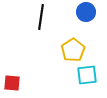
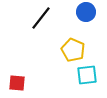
black line: moved 1 px down; rotated 30 degrees clockwise
yellow pentagon: rotated 15 degrees counterclockwise
red square: moved 5 px right
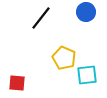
yellow pentagon: moved 9 px left, 8 px down
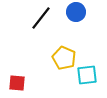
blue circle: moved 10 px left
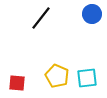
blue circle: moved 16 px right, 2 px down
yellow pentagon: moved 7 px left, 18 px down
cyan square: moved 3 px down
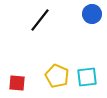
black line: moved 1 px left, 2 px down
cyan square: moved 1 px up
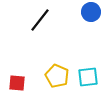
blue circle: moved 1 px left, 2 px up
cyan square: moved 1 px right
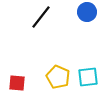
blue circle: moved 4 px left
black line: moved 1 px right, 3 px up
yellow pentagon: moved 1 px right, 1 px down
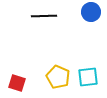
blue circle: moved 4 px right
black line: moved 3 px right, 1 px up; rotated 50 degrees clockwise
red square: rotated 12 degrees clockwise
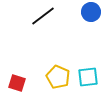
black line: moved 1 px left; rotated 35 degrees counterclockwise
